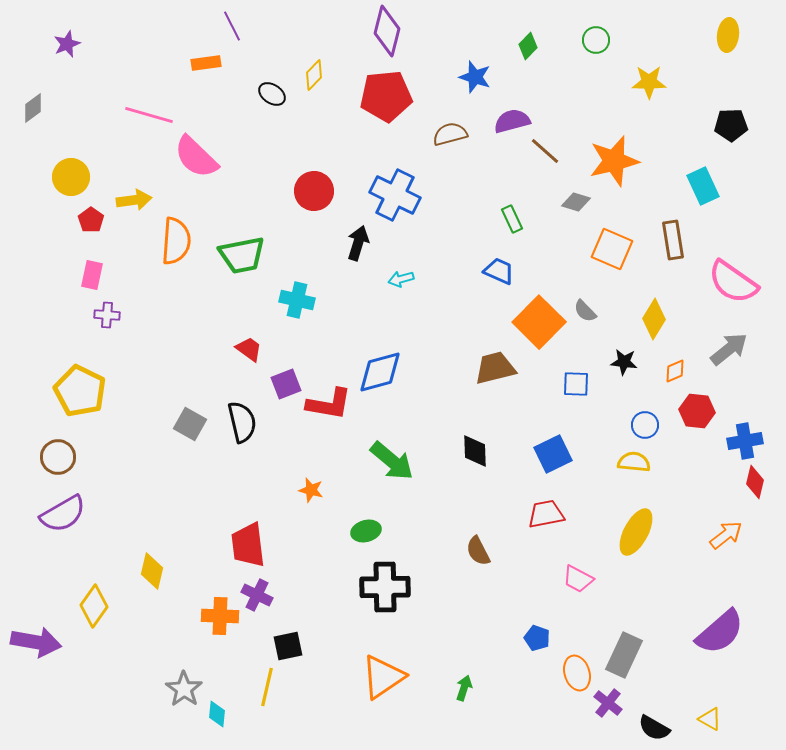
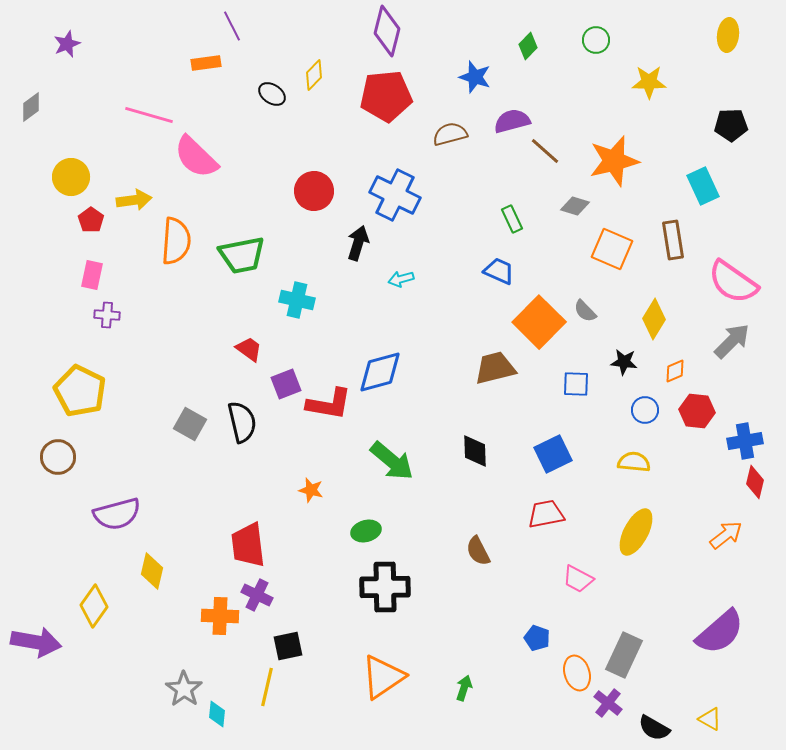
gray diamond at (33, 108): moved 2 px left, 1 px up
gray diamond at (576, 202): moved 1 px left, 4 px down
gray arrow at (729, 349): moved 3 px right, 8 px up; rotated 6 degrees counterclockwise
blue circle at (645, 425): moved 15 px up
purple semicircle at (63, 514): moved 54 px right; rotated 15 degrees clockwise
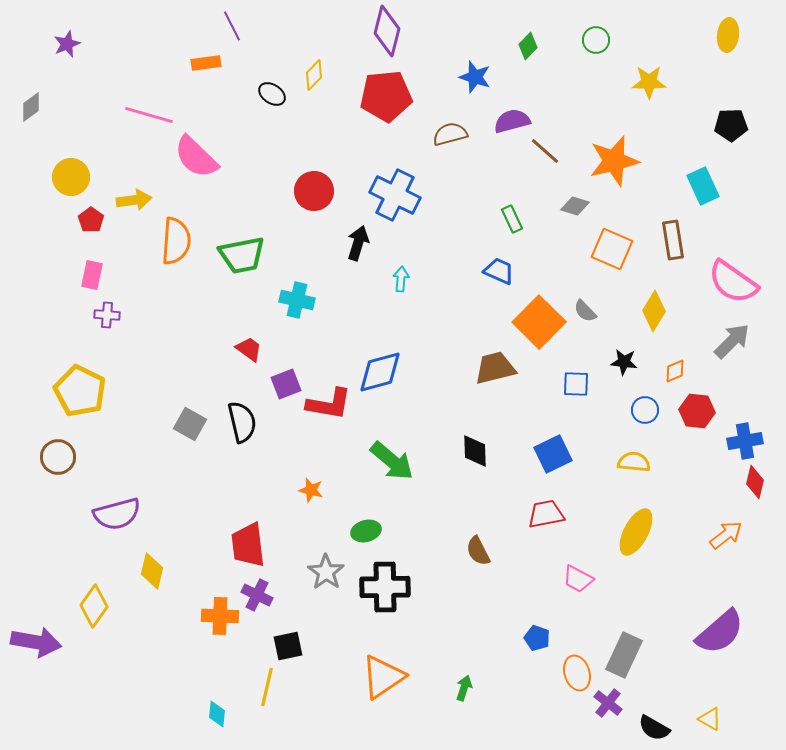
cyan arrow at (401, 279): rotated 110 degrees clockwise
yellow diamond at (654, 319): moved 8 px up
gray star at (184, 689): moved 142 px right, 117 px up
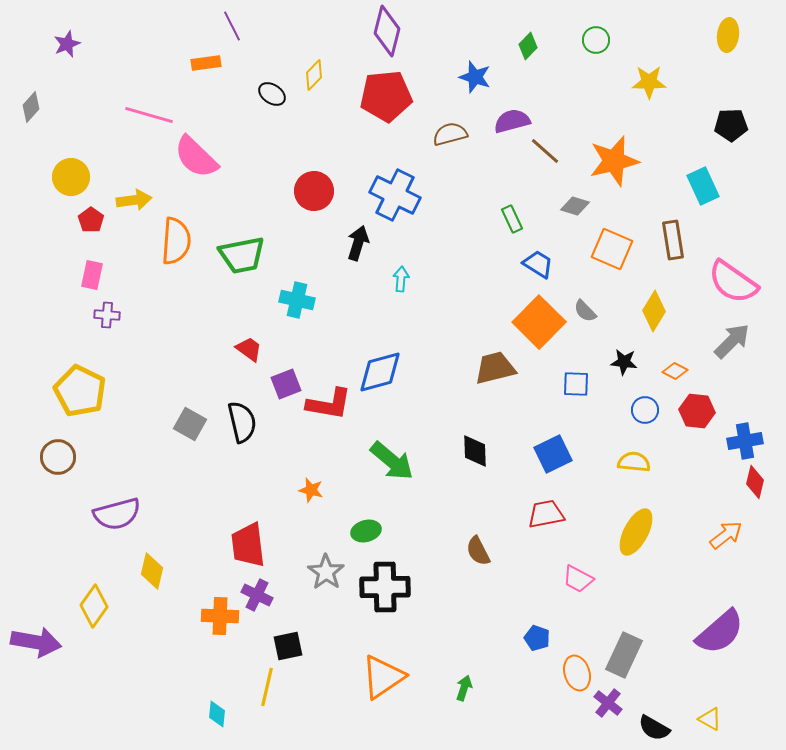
gray diamond at (31, 107): rotated 12 degrees counterclockwise
blue trapezoid at (499, 271): moved 39 px right, 7 px up; rotated 8 degrees clockwise
orange diamond at (675, 371): rotated 50 degrees clockwise
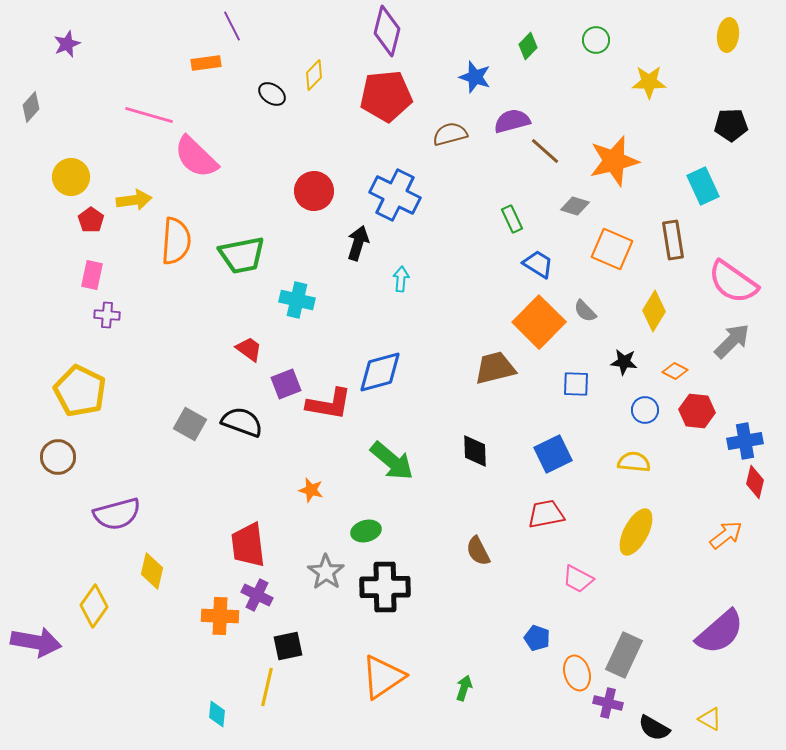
black semicircle at (242, 422): rotated 57 degrees counterclockwise
purple cross at (608, 703): rotated 24 degrees counterclockwise
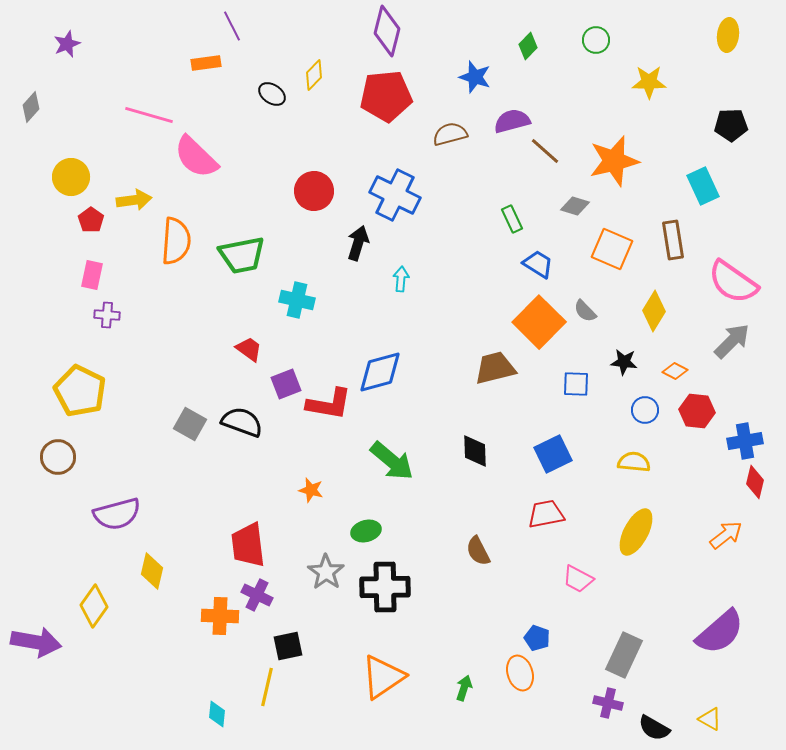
orange ellipse at (577, 673): moved 57 px left
